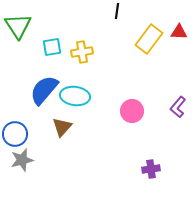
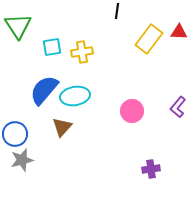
cyan ellipse: rotated 16 degrees counterclockwise
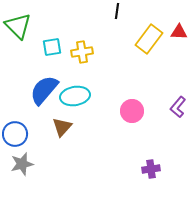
green triangle: rotated 12 degrees counterclockwise
gray star: moved 4 px down
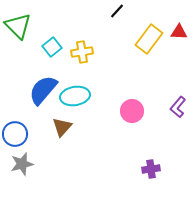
black line: rotated 35 degrees clockwise
cyan square: rotated 30 degrees counterclockwise
blue semicircle: moved 1 px left
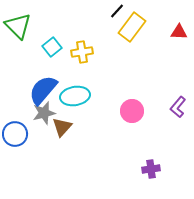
yellow rectangle: moved 17 px left, 12 px up
gray star: moved 22 px right, 51 px up
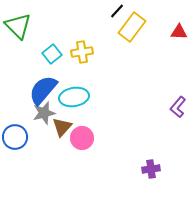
cyan square: moved 7 px down
cyan ellipse: moved 1 px left, 1 px down
pink circle: moved 50 px left, 27 px down
blue circle: moved 3 px down
